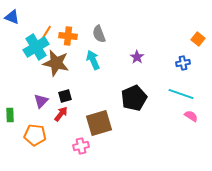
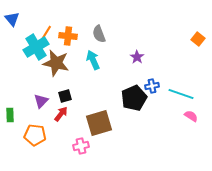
blue triangle: moved 2 px down; rotated 28 degrees clockwise
blue cross: moved 31 px left, 23 px down
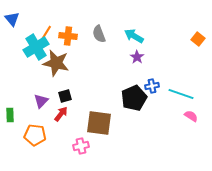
cyan arrow: moved 41 px right, 24 px up; rotated 36 degrees counterclockwise
brown square: rotated 24 degrees clockwise
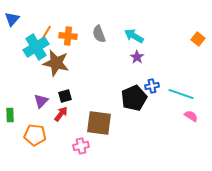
blue triangle: rotated 21 degrees clockwise
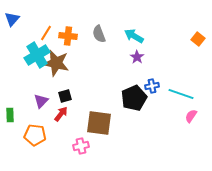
cyan cross: moved 1 px right, 8 px down
pink semicircle: rotated 88 degrees counterclockwise
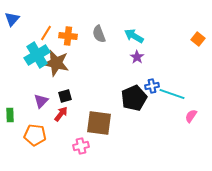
cyan line: moved 9 px left
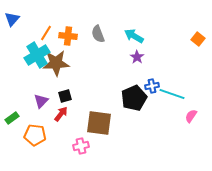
gray semicircle: moved 1 px left
brown star: rotated 16 degrees counterclockwise
green rectangle: moved 2 px right, 3 px down; rotated 56 degrees clockwise
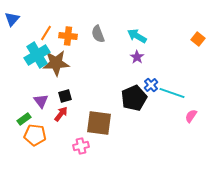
cyan arrow: moved 3 px right
blue cross: moved 1 px left, 1 px up; rotated 32 degrees counterclockwise
cyan line: moved 1 px up
purple triangle: rotated 21 degrees counterclockwise
green rectangle: moved 12 px right, 1 px down
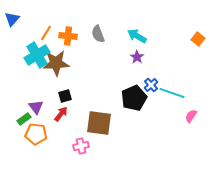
purple triangle: moved 5 px left, 6 px down
orange pentagon: moved 1 px right, 1 px up
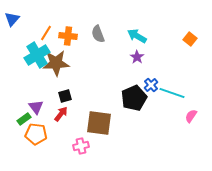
orange square: moved 8 px left
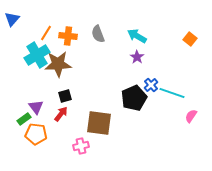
brown star: moved 2 px right, 1 px down
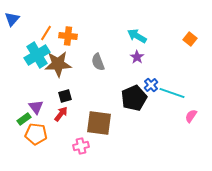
gray semicircle: moved 28 px down
